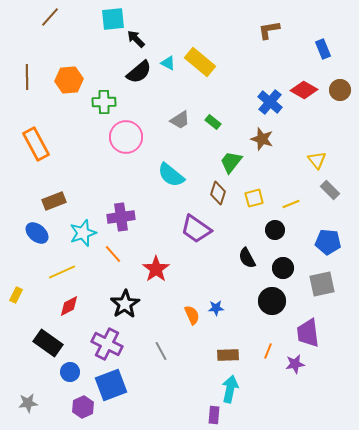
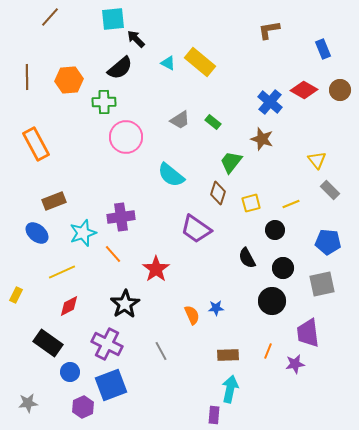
black semicircle at (139, 72): moved 19 px left, 4 px up
yellow square at (254, 198): moved 3 px left, 5 px down
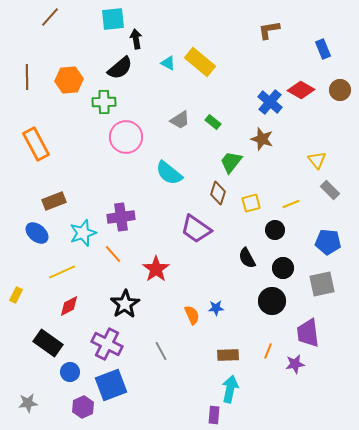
black arrow at (136, 39): rotated 36 degrees clockwise
red diamond at (304, 90): moved 3 px left
cyan semicircle at (171, 175): moved 2 px left, 2 px up
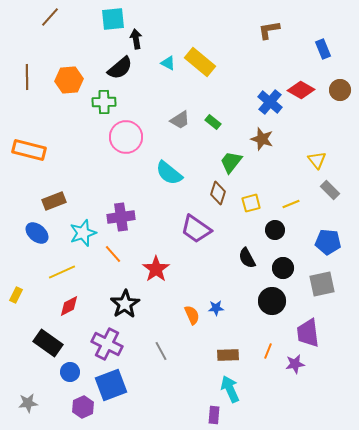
orange rectangle at (36, 144): moved 7 px left, 6 px down; rotated 48 degrees counterclockwise
cyan arrow at (230, 389): rotated 36 degrees counterclockwise
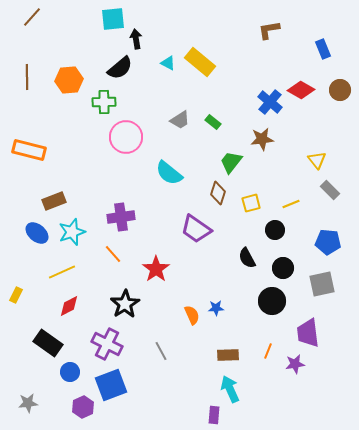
brown line at (50, 17): moved 18 px left
brown star at (262, 139): rotated 25 degrees counterclockwise
cyan star at (83, 233): moved 11 px left, 1 px up
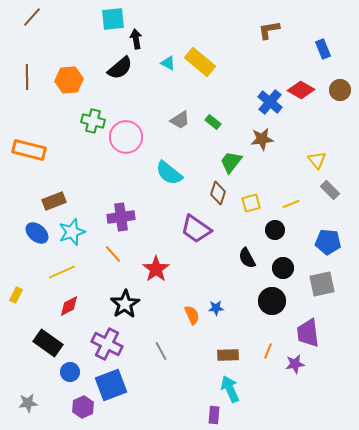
green cross at (104, 102): moved 11 px left, 19 px down; rotated 15 degrees clockwise
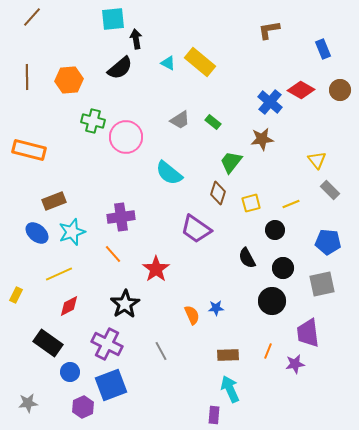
yellow line at (62, 272): moved 3 px left, 2 px down
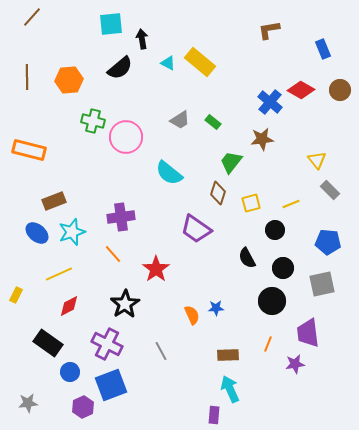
cyan square at (113, 19): moved 2 px left, 5 px down
black arrow at (136, 39): moved 6 px right
orange line at (268, 351): moved 7 px up
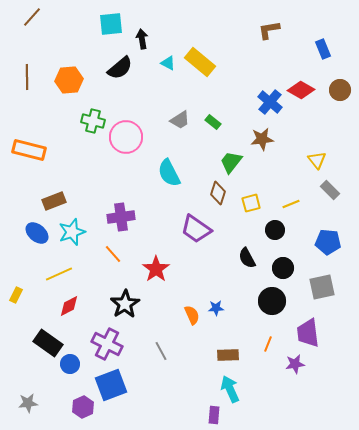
cyan semicircle at (169, 173): rotated 24 degrees clockwise
gray square at (322, 284): moved 3 px down
blue circle at (70, 372): moved 8 px up
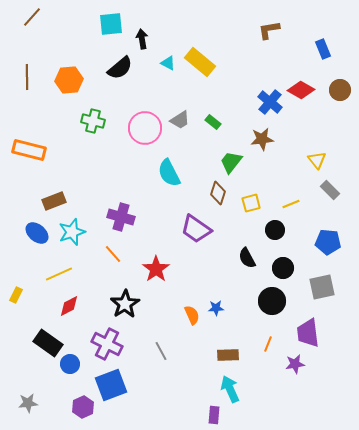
pink circle at (126, 137): moved 19 px right, 9 px up
purple cross at (121, 217): rotated 24 degrees clockwise
